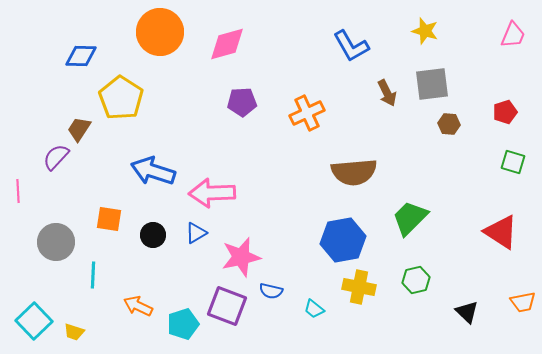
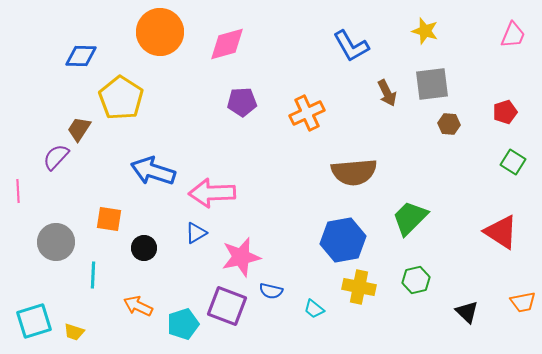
green square: rotated 15 degrees clockwise
black circle: moved 9 px left, 13 px down
cyan square: rotated 27 degrees clockwise
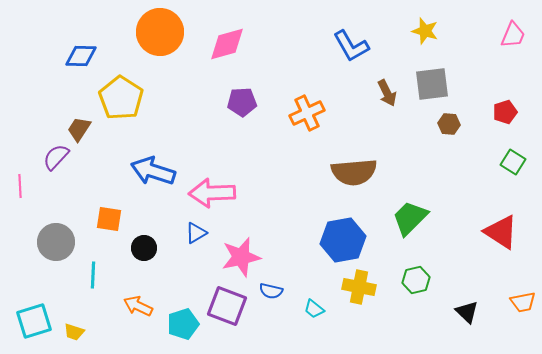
pink line: moved 2 px right, 5 px up
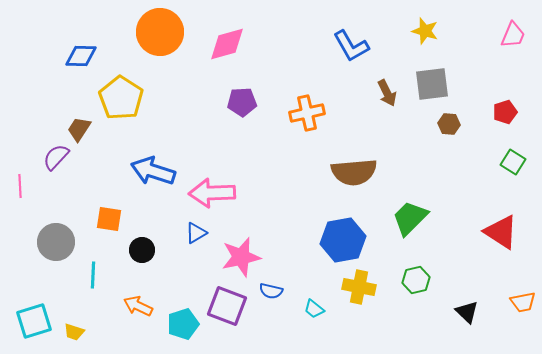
orange cross: rotated 12 degrees clockwise
black circle: moved 2 px left, 2 px down
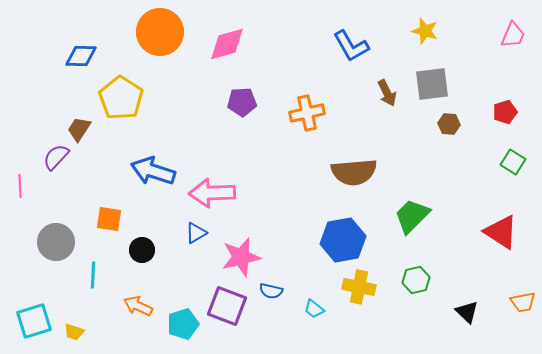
green trapezoid: moved 2 px right, 2 px up
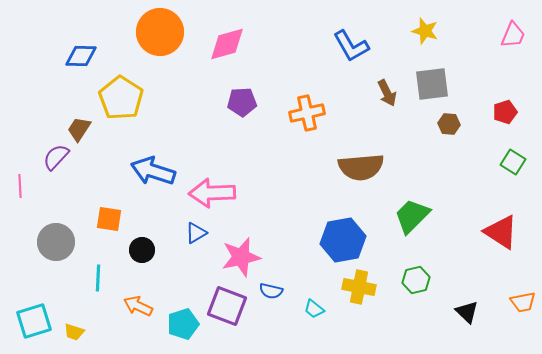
brown semicircle: moved 7 px right, 5 px up
cyan line: moved 5 px right, 3 px down
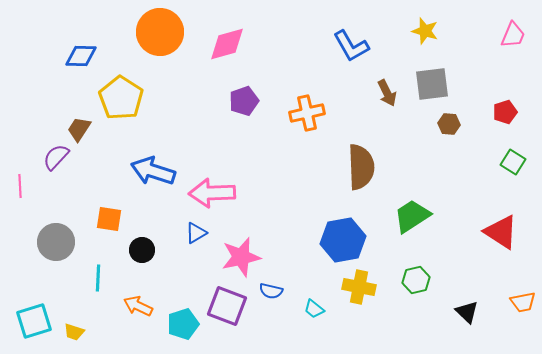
purple pentagon: moved 2 px right, 1 px up; rotated 16 degrees counterclockwise
brown semicircle: rotated 87 degrees counterclockwise
green trapezoid: rotated 12 degrees clockwise
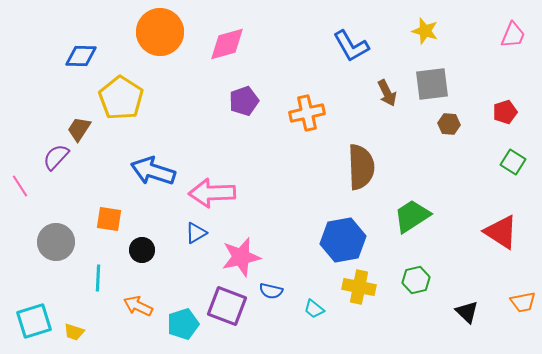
pink line: rotated 30 degrees counterclockwise
